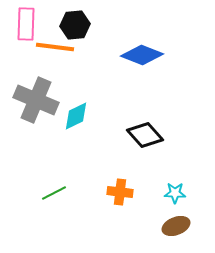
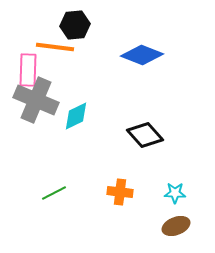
pink rectangle: moved 2 px right, 46 px down
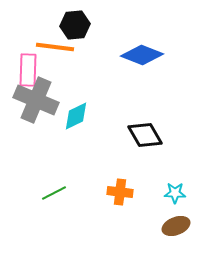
black diamond: rotated 12 degrees clockwise
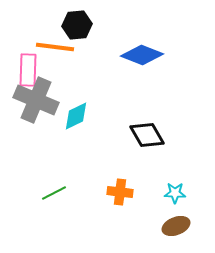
black hexagon: moved 2 px right
black diamond: moved 2 px right
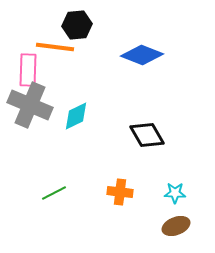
gray cross: moved 6 px left, 5 px down
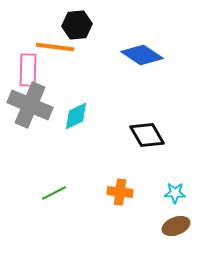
blue diamond: rotated 12 degrees clockwise
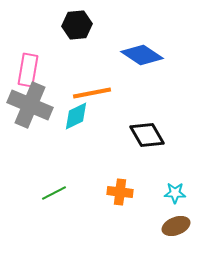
orange line: moved 37 px right, 46 px down; rotated 18 degrees counterclockwise
pink rectangle: rotated 8 degrees clockwise
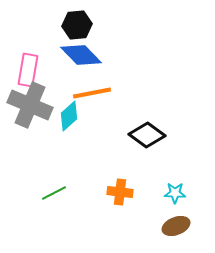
blue diamond: moved 61 px left; rotated 12 degrees clockwise
cyan diamond: moved 7 px left; rotated 16 degrees counterclockwise
black diamond: rotated 24 degrees counterclockwise
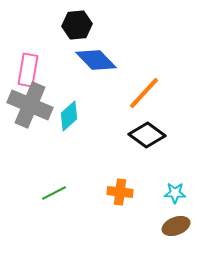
blue diamond: moved 15 px right, 5 px down
orange line: moved 52 px right; rotated 36 degrees counterclockwise
